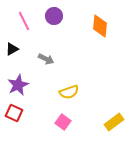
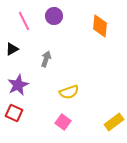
gray arrow: rotated 98 degrees counterclockwise
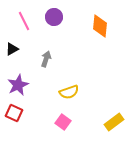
purple circle: moved 1 px down
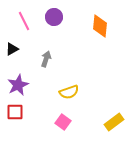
red square: moved 1 px right, 1 px up; rotated 24 degrees counterclockwise
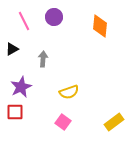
gray arrow: moved 3 px left; rotated 14 degrees counterclockwise
purple star: moved 3 px right, 2 px down
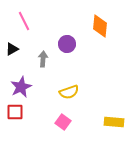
purple circle: moved 13 px right, 27 px down
yellow rectangle: rotated 42 degrees clockwise
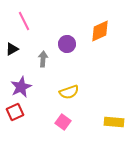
orange diamond: moved 5 px down; rotated 60 degrees clockwise
red square: rotated 24 degrees counterclockwise
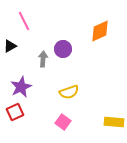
purple circle: moved 4 px left, 5 px down
black triangle: moved 2 px left, 3 px up
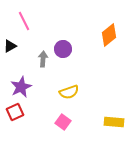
orange diamond: moved 9 px right, 4 px down; rotated 15 degrees counterclockwise
